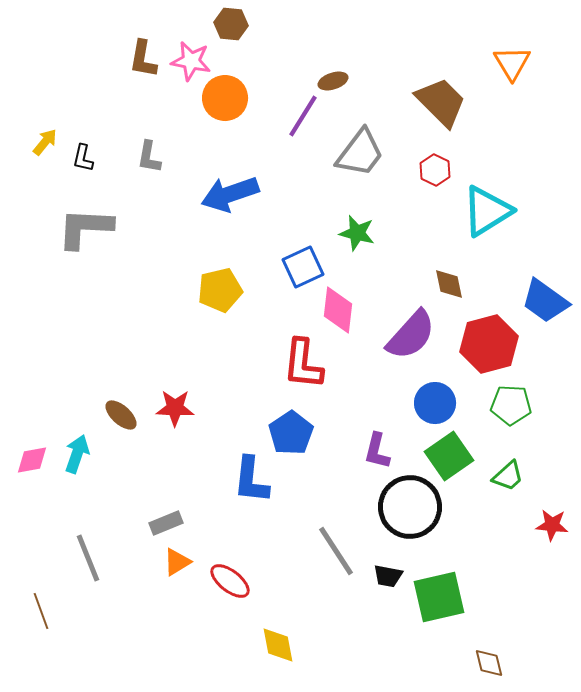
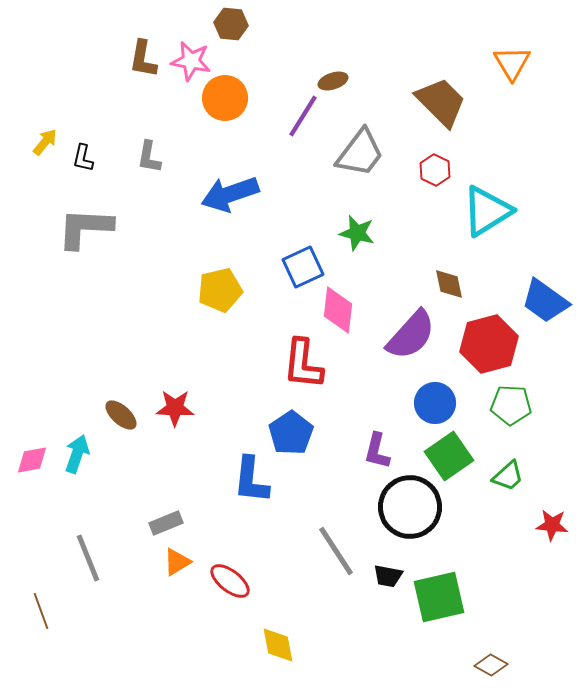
brown diamond at (489, 663): moved 2 px right, 2 px down; rotated 48 degrees counterclockwise
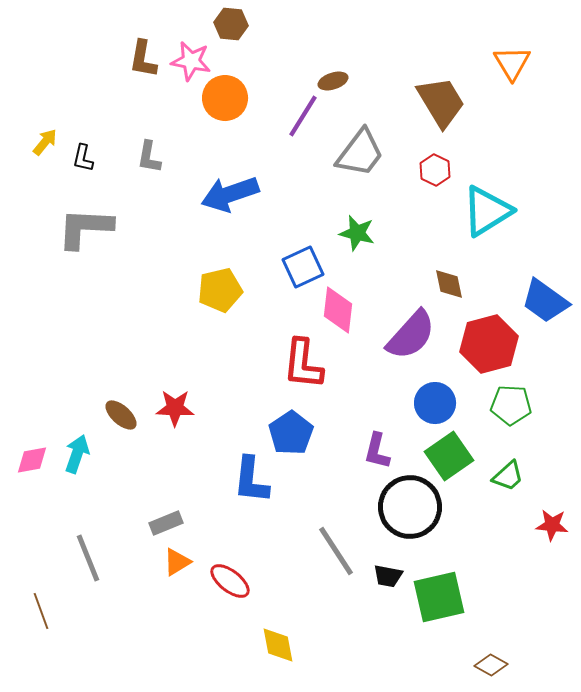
brown trapezoid at (441, 102): rotated 14 degrees clockwise
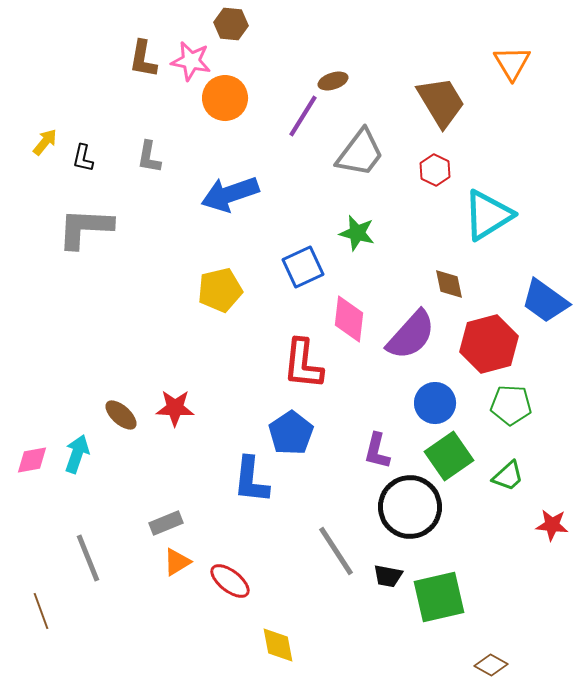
cyan triangle at (487, 211): moved 1 px right, 4 px down
pink diamond at (338, 310): moved 11 px right, 9 px down
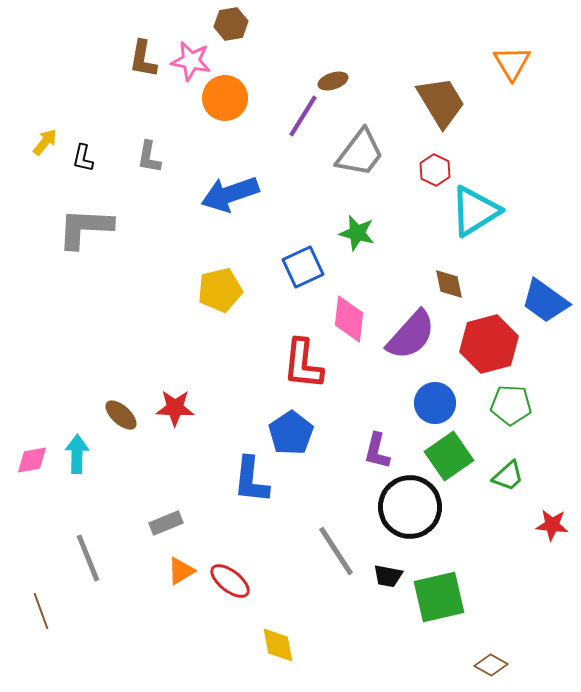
brown hexagon at (231, 24): rotated 16 degrees counterclockwise
cyan triangle at (488, 215): moved 13 px left, 4 px up
cyan arrow at (77, 454): rotated 18 degrees counterclockwise
orange triangle at (177, 562): moved 4 px right, 9 px down
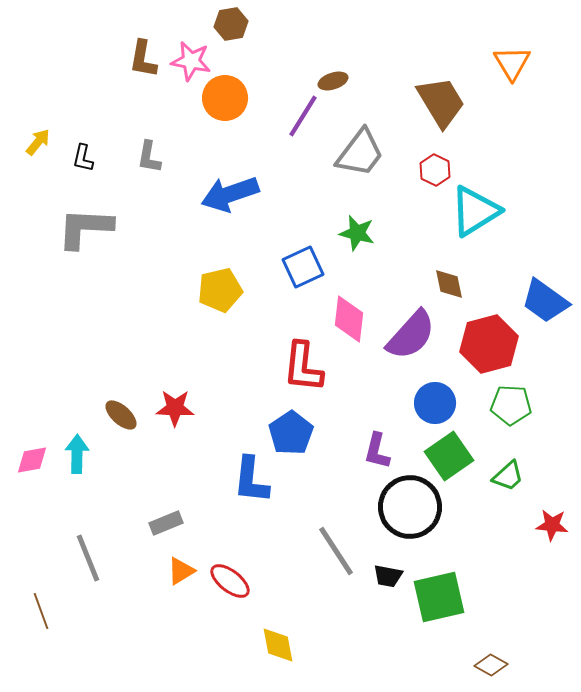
yellow arrow at (45, 142): moved 7 px left
red L-shape at (303, 364): moved 3 px down
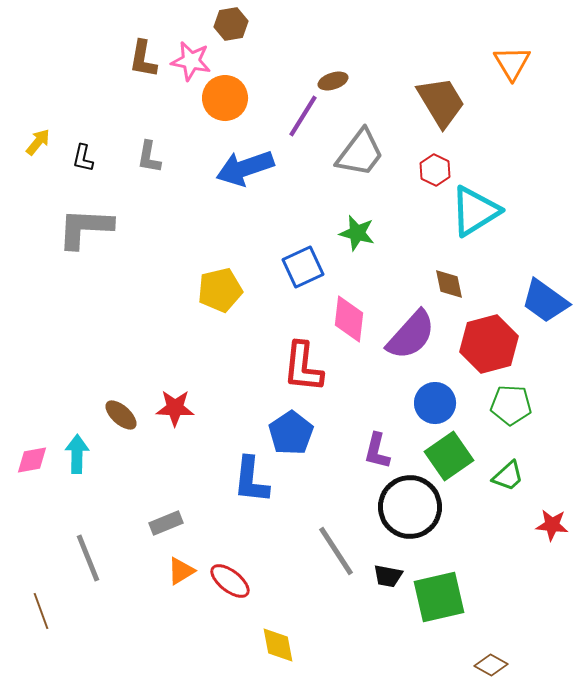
blue arrow at (230, 194): moved 15 px right, 26 px up
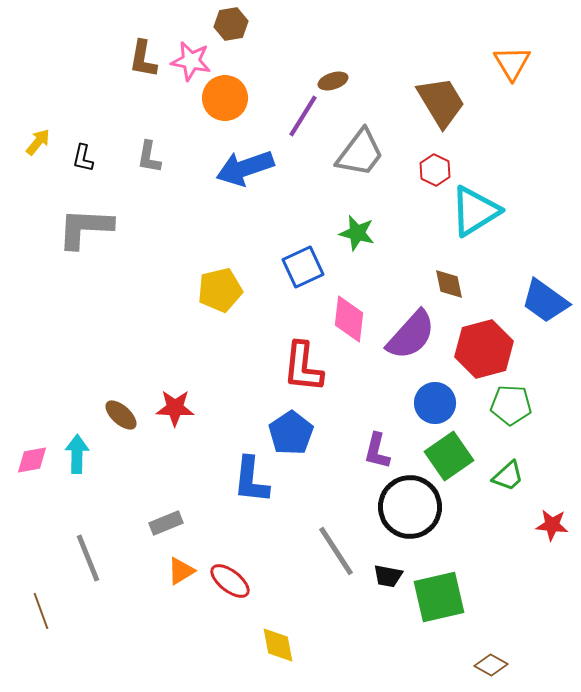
red hexagon at (489, 344): moved 5 px left, 5 px down
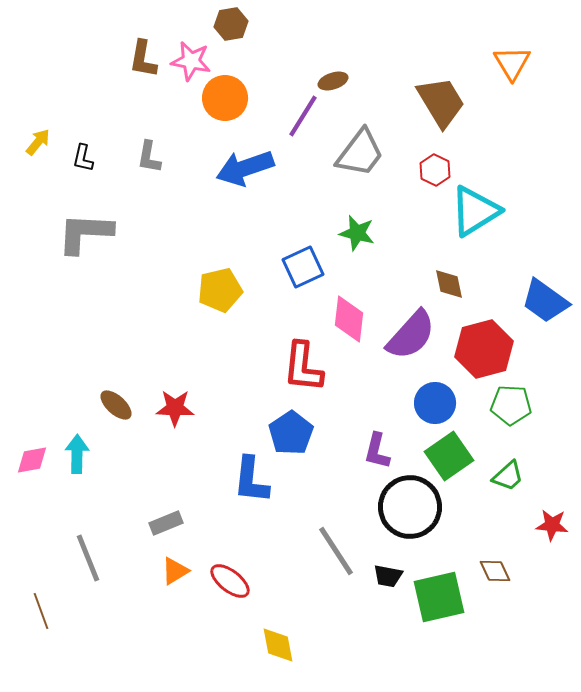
gray L-shape at (85, 228): moved 5 px down
brown ellipse at (121, 415): moved 5 px left, 10 px up
orange triangle at (181, 571): moved 6 px left
brown diamond at (491, 665): moved 4 px right, 94 px up; rotated 36 degrees clockwise
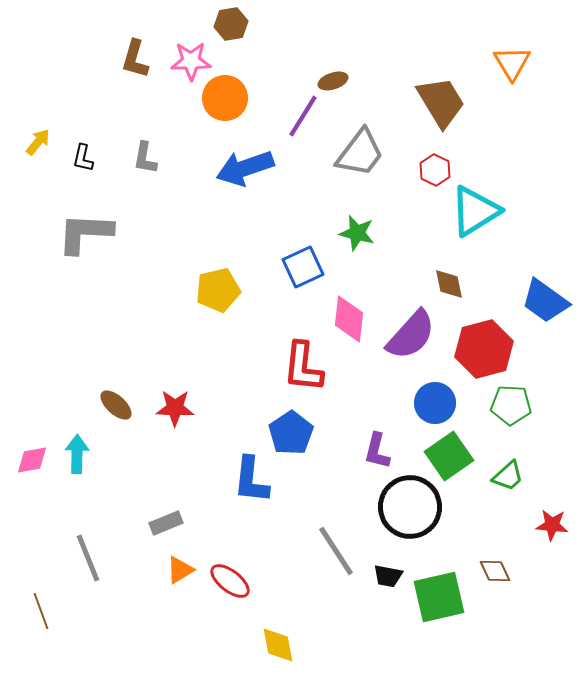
brown L-shape at (143, 59): moved 8 px left; rotated 6 degrees clockwise
pink star at (191, 61): rotated 12 degrees counterclockwise
gray L-shape at (149, 157): moved 4 px left, 1 px down
yellow pentagon at (220, 290): moved 2 px left
orange triangle at (175, 571): moved 5 px right, 1 px up
